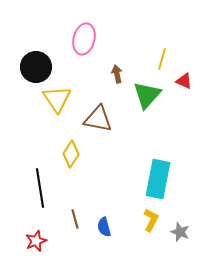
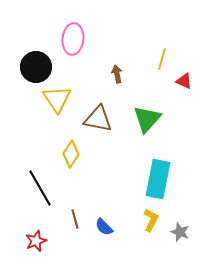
pink ellipse: moved 11 px left; rotated 8 degrees counterclockwise
green triangle: moved 24 px down
black line: rotated 21 degrees counterclockwise
blue semicircle: rotated 30 degrees counterclockwise
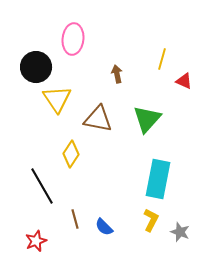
black line: moved 2 px right, 2 px up
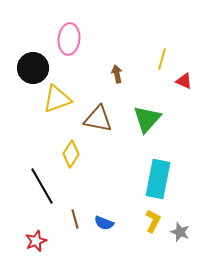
pink ellipse: moved 4 px left
black circle: moved 3 px left, 1 px down
yellow triangle: rotated 44 degrees clockwise
yellow L-shape: moved 2 px right, 1 px down
blue semicircle: moved 4 px up; rotated 24 degrees counterclockwise
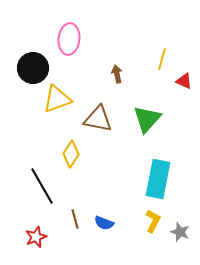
red star: moved 4 px up
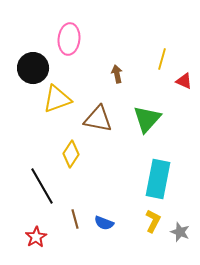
red star: rotated 10 degrees counterclockwise
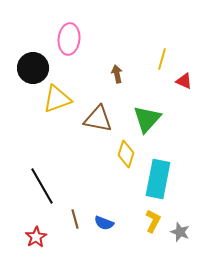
yellow diamond: moved 55 px right; rotated 16 degrees counterclockwise
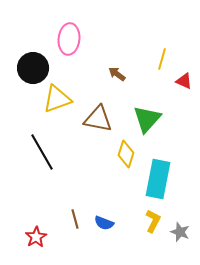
brown arrow: rotated 42 degrees counterclockwise
black line: moved 34 px up
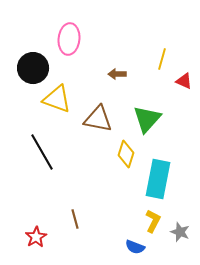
brown arrow: rotated 36 degrees counterclockwise
yellow triangle: rotated 40 degrees clockwise
blue semicircle: moved 31 px right, 24 px down
